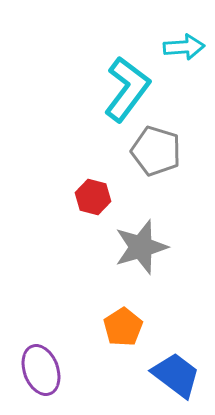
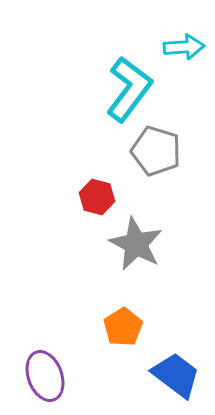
cyan L-shape: moved 2 px right
red hexagon: moved 4 px right
gray star: moved 5 px left, 3 px up; rotated 28 degrees counterclockwise
purple ellipse: moved 4 px right, 6 px down
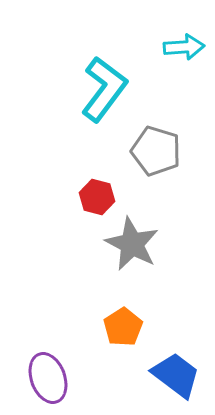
cyan L-shape: moved 25 px left
gray star: moved 4 px left
purple ellipse: moved 3 px right, 2 px down
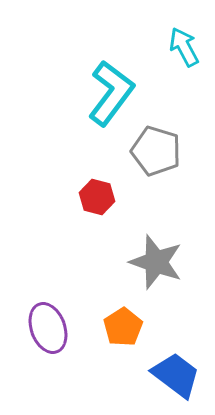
cyan arrow: rotated 114 degrees counterclockwise
cyan L-shape: moved 7 px right, 4 px down
gray star: moved 24 px right, 18 px down; rotated 8 degrees counterclockwise
purple ellipse: moved 50 px up
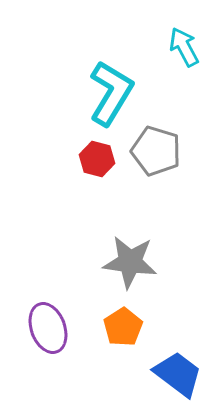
cyan L-shape: rotated 6 degrees counterclockwise
red hexagon: moved 38 px up
gray star: moved 26 px left; rotated 12 degrees counterclockwise
blue trapezoid: moved 2 px right, 1 px up
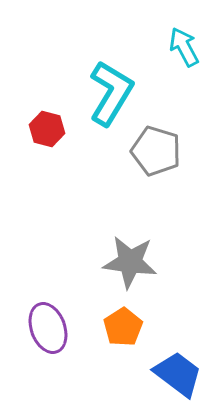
red hexagon: moved 50 px left, 30 px up
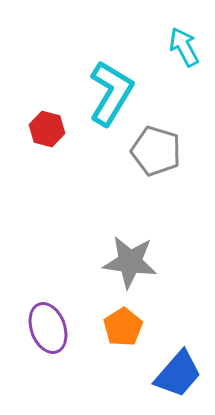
blue trapezoid: rotated 94 degrees clockwise
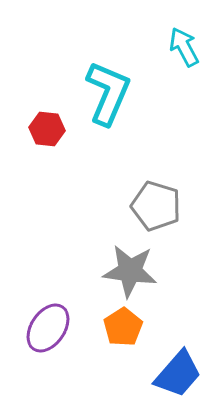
cyan L-shape: moved 3 px left; rotated 8 degrees counterclockwise
red hexagon: rotated 8 degrees counterclockwise
gray pentagon: moved 55 px down
gray star: moved 9 px down
purple ellipse: rotated 54 degrees clockwise
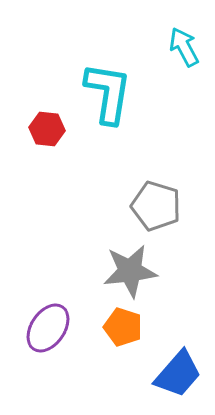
cyan L-shape: rotated 14 degrees counterclockwise
gray star: rotated 14 degrees counterclockwise
orange pentagon: rotated 21 degrees counterclockwise
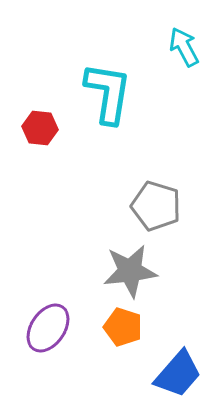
red hexagon: moved 7 px left, 1 px up
